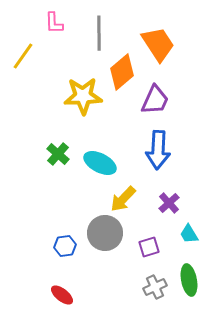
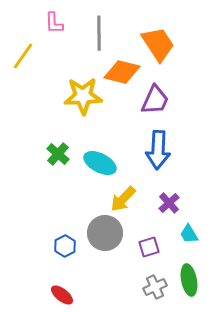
orange diamond: rotated 54 degrees clockwise
blue hexagon: rotated 20 degrees counterclockwise
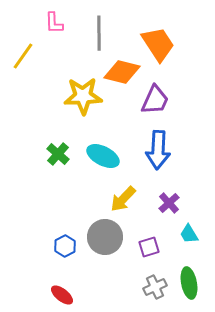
cyan ellipse: moved 3 px right, 7 px up
gray circle: moved 4 px down
green ellipse: moved 3 px down
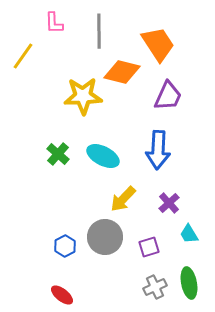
gray line: moved 2 px up
purple trapezoid: moved 13 px right, 4 px up
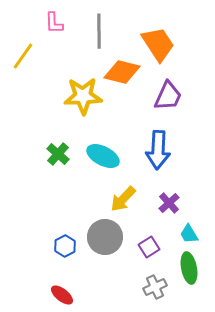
purple square: rotated 15 degrees counterclockwise
green ellipse: moved 15 px up
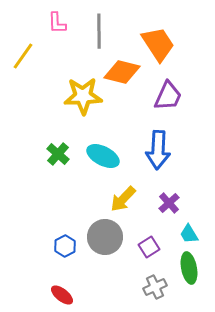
pink L-shape: moved 3 px right
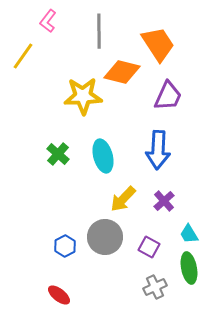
pink L-shape: moved 9 px left, 2 px up; rotated 40 degrees clockwise
cyan ellipse: rotated 48 degrees clockwise
purple cross: moved 5 px left, 2 px up
purple square: rotated 30 degrees counterclockwise
red ellipse: moved 3 px left
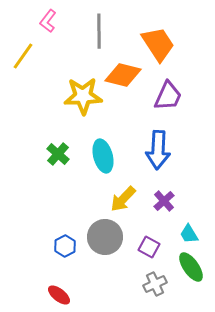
orange diamond: moved 1 px right, 3 px down
green ellipse: moved 2 px right, 1 px up; rotated 24 degrees counterclockwise
gray cross: moved 3 px up
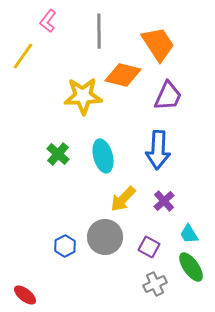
red ellipse: moved 34 px left
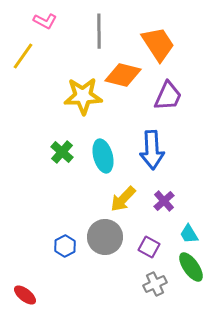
pink L-shape: moved 3 px left; rotated 100 degrees counterclockwise
blue arrow: moved 6 px left; rotated 6 degrees counterclockwise
green cross: moved 4 px right, 2 px up
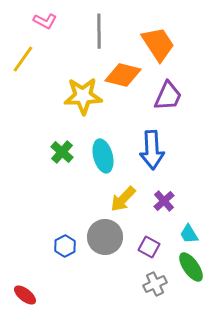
yellow line: moved 3 px down
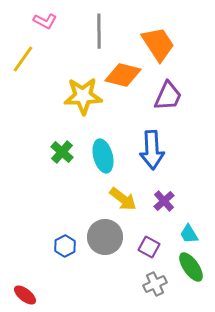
yellow arrow: rotated 96 degrees counterclockwise
